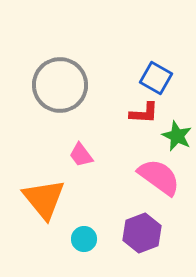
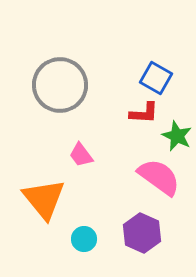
purple hexagon: rotated 15 degrees counterclockwise
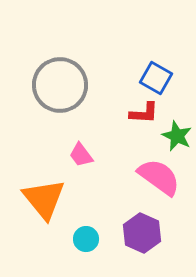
cyan circle: moved 2 px right
